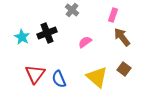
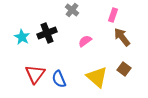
pink semicircle: moved 1 px up
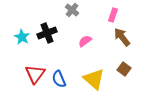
yellow triangle: moved 3 px left, 2 px down
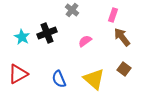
red triangle: moved 17 px left; rotated 25 degrees clockwise
